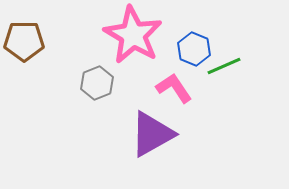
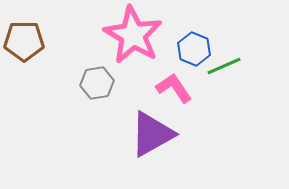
gray hexagon: rotated 12 degrees clockwise
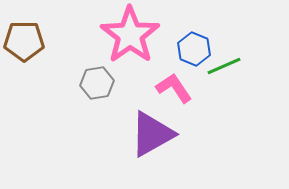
pink star: moved 3 px left; rotated 6 degrees clockwise
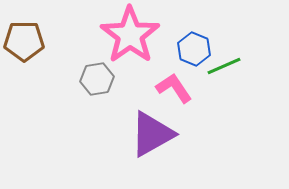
gray hexagon: moved 4 px up
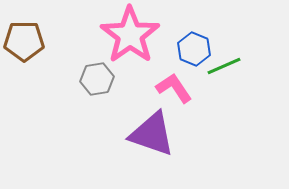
purple triangle: rotated 48 degrees clockwise
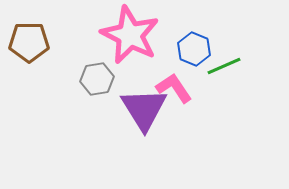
pink star: rotated 10 degrees counterclockwise
brown pentagon: moved 5 px right, 1 px down
purple triangle: moved 8 px left, 25 px up; rotated 39 degrees clockwise
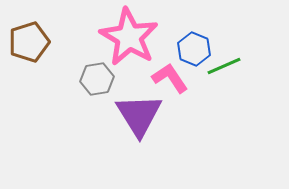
pink star: moved 1 px left, 2 px down; rotated 4 degrees clockwise
brown pentagon: rotated 18 degrees counterclockwise
pink L-shape: moved 4 px left, 10 px up
purple triangle: moved 5 px left, 6 px down
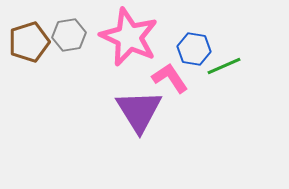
pink star: rotated 6 degrees counterclockwise
blue hexagon: rotated 12 degrees counterclockwise
gray hexagon: moved 28 px left, 44 px up
purple triangle: moved 4 px up
